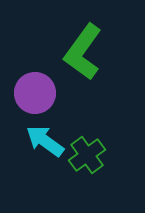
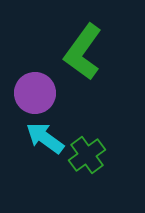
cyan arrow: moved 3 px up
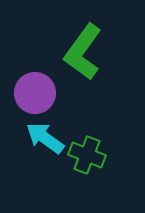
green cross: rotated 33 degrees counterclockwise
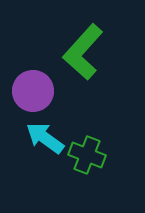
green L-shape: rotated 6 degrees clockwise
purple circle: moved 2 px left, 2 px up
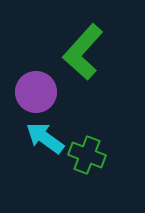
purple circle: moved 3 px right, 1 px down
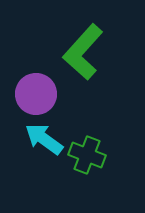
purple circle: moved 2 px down
cyan arrow: moved 1 px left, 1 px down
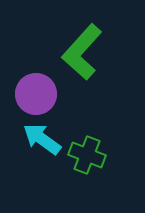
green L-shape: moved 1 px left
cyan arrow: moved 2 px left
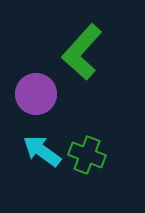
cyan arrow: moved 12 px down
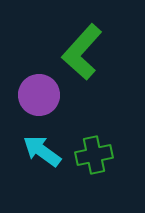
purple circle: moved 3 px right, 1 px down
green cross: moved 7 px right; rotated 33 degrees counterclockwise
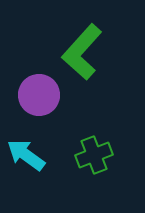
cyan arrow: moved 16 px left, 4 px down
green cross: rotated 9 degrees counterclockwise
